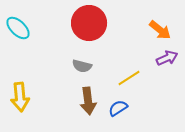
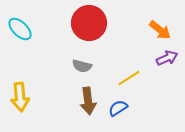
cyan ellipse: moved 2 px right, 1 px down
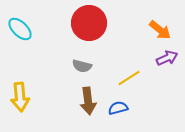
blue semicircle: rotated 18 degrees clockwise
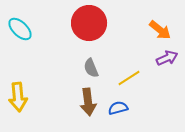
gray semicircle: moved 9 px right, 2 px down; rotated 54 degrees clockwise
yellow arrow: moved 2 px left
brown arrow: moved 1 px down
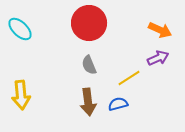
orange arrow: rotated 15 degrees counterclockwise
purple arrow: moved 9 px left
gray semicircle: moved 2 px left, 3 px up
yellow arrow: moved 3 px right, 2 px up
blue semicircle: moved 4 px up
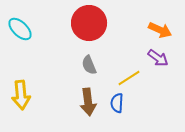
purple arrow: rotated 60 degrees clockwise
blue semicircle: moved 1 px left, 1 px up; rotated 72 degrees counterclockwise
